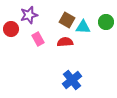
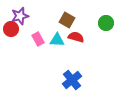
purple star: moved 9 px left, 1 px down
green circle: moved 1 px down
cyan triangle: moved 26 px left, 13 px down
red semicircle: moved 11 px right, 5 px up; rotated 21 degrees clockwise
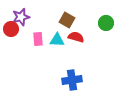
purple star: moved 1 px right, 1 px down
pink rectangle: rotated 24 degrees clockwise
blue cross: rotated 30 degrees clockwise
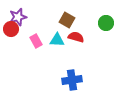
purple star: moved 3 px left
pink rectangle: moved 2 px left, 2 px down; rotated 24 degrees counterclockwise
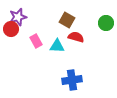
cyan triangle: moved 6 px down
